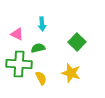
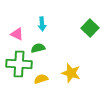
green square: moved 13 px right, 14 px up
yellow semicircle: moved 1 px down; rotated 80 degrees counterclockwise
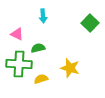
cyan arrow: moved 1 px right, 8 px up
green square: moved 5 px up
yellow star: moved 1 px left, 5 px up
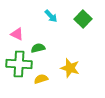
cyan arrow: moved 8 px right; rotated 40 degrees counterclockwise
green square: moved 7 px left, 4 px up
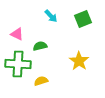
green square: rotated 24 degrees clockwise
green semicircle: moved 2 px right, 2 px up
green cross: moved 1 px left
yellow star: moved 9 px right, 7 px up; rotated 18 degrees clockwise
yellow semicircle: moved 2 px down
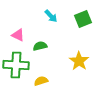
pink triangle: moved 1 px right, 1 px down
green cross: moved 2 px left, 1 px down
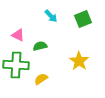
yellow semicircle: moved 2 px up; rotated 16 degrees counterclockwise
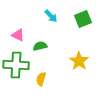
yellow semicircle: rotated 40 degrees counterclockwise
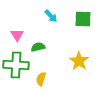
green square: rotated 24 degrees clockwise
pink triangle: moved 1 px left; rotated 32 degrees clockwise
green semicircle: moved 2 px left, 1 px down
